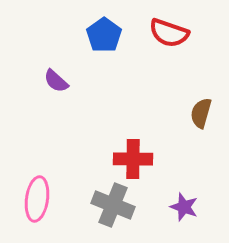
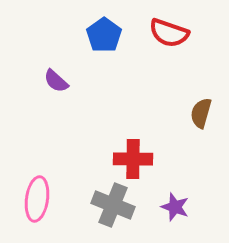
purple star: moved 9 px left
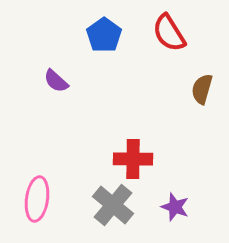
red semicircle: rotated 39 degrees clockwise
brown semicircle: moved 1 px right, 24 px up
gray cross: rotated 18 degrees clockwise
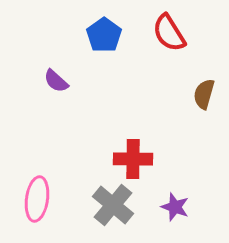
brown semicircle: moved 2 px right, 5 px down
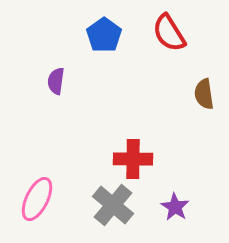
purple semicircle: rotated 56 degrees clockwise
brown semicircle: rotated 24 degrees counterclockwise
pink ellipse: rotated 18 degrees clockwise
purple star: rotated 12 degrees clockwise
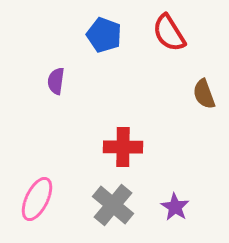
blue pentagon: rotated 16 degrees counterclockwise
brown semicircle: rotated 12 degrees counterclockwise
red cross: moved 10 px left, 12 px up
